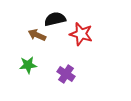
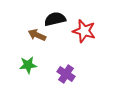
red star: moved 3 px right, 3 px up
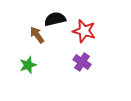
brown arrow: rotated 30 degrees clockwise
green star: rotated 12 degrees counterclockwise
purple cross: moved 16 px right, 12 px up
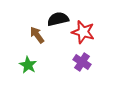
black semicircle: moved 3 px right
red star: moved 1 px left, 1 px down
green star: rotated 24 degrees counterclockwise
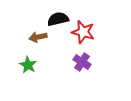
brown arrow: moved 1 px right, 2 px down; rotated 66 degrees counterclockwise
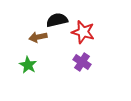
black semicircle: moved 1 px left, 1 px down
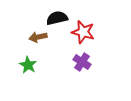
black semicircle: moved 2 px up
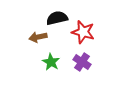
green star: moved 23 px right, 3 px up
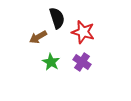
black semicircle: rotated 85 degrees clockwise
brown arrow: rotated 18 degrees counterclockwise
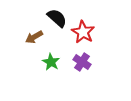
black semicircle: rotated 30 degrees counterclockwise
red star: rotated 15 degrees clockwise
brown arrow: moved 4 px left
